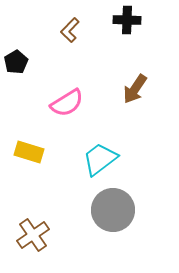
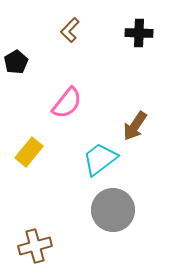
black cross: moved 12 px right, 13 px down
brown arrow: moved 37 px down
pink semicircle: rotated 20 degrees counterclockwise
yellow rectangle: rotated 68 degrees counterclockwise
brown cross: moved 2 px right, 11 px down; rotated 20 degrees clockwise
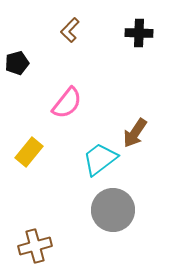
black pentagon: moved 1 px right, 1 px down; rotated 15 degrees clockwise
brown arrow: moved 7 px down
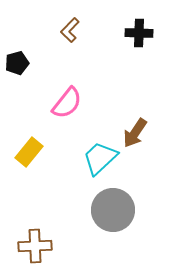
cyan trapezoid: moved 1 px up; rotated 6 degrees counterclockwise
brown cross: rotated 12 degrees clockwise
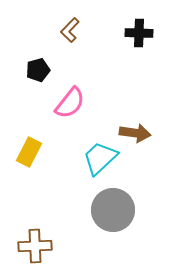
black pentagon: moved 21 px right, 7 px down
pink semicircle: moved 3 px right
brown arrow: rotated 116 degrees counterclockwise
yellow rectangle: rotated 12 degrees counterclockwise
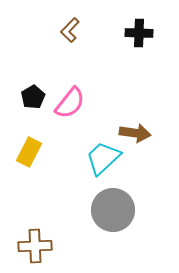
black pentagon: moved 5 px left, 27 px down; rotated 15 degrees counterclockwise
cyan trapezoid: moved 3 px right
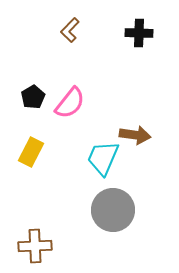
brown arrow: moved 2 px down
yellow rectangle: moved 2 px right
cyan trapezoid: rotated 24 degrees counterclockwise
